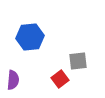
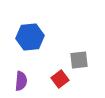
gray square: moved 1 px right, 1 px up
purple semicircle: moved 8 px right, 1 px down
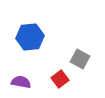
gray square: moved 1 px right, 1 px up; rotated 36 degrees clockwise
purple semicircle: moved 1 px down; rotated 84 degrees counterclockwise
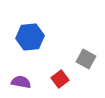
gray square: moved 6 px right
